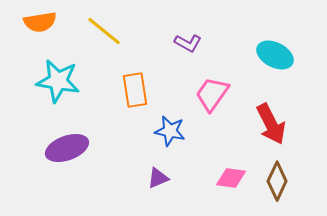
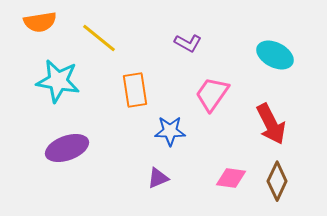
yellow line: moved 5 px left, 7 px down
blue star: rotated 12 degrees counterclockwise
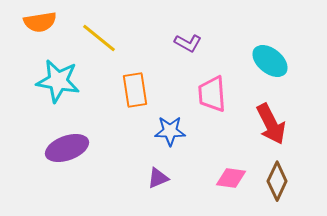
cyan ellipse: moved 5 px left, 6 px down; rotated 12 degrees clockwise
pink trapezoid: rotated 39 degrees counterclockwise
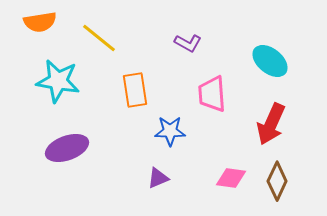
red arrow: rotated 51 degrees clockwise
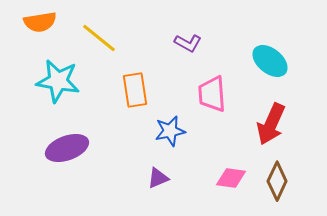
blue star: rotated 12 degrees counterclockwise
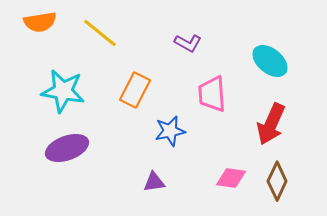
yellow line: moved 1 px right, 5 px up
cyan star: moved 5 px right, 10 px down
orange rectangle: rotated 36 degrees clockwise
purple triangle: moved 4 px left, 4 px down; rotated 15 degrees clockwise
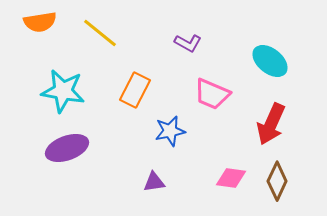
pink trapezoid: rotated 63 degrees counterclockwise
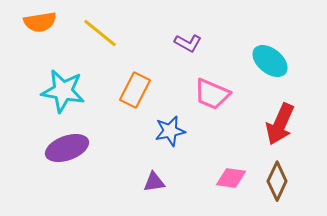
red arrow: moved 9 px right
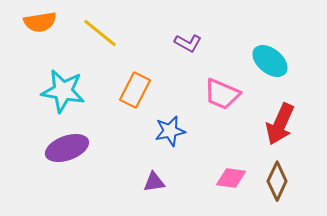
pink trapezoid: moved 10 px right
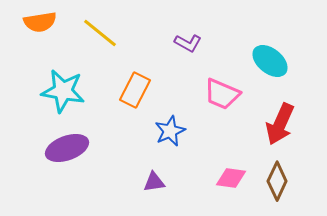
blue star: rotated 12 degrees counterclockwise
